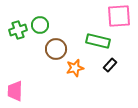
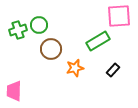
green circle: moved 1 px left
green rectangle: rotated 45 degrees counterclockwise
brown circle: moved 5 px left
black rectangle: moved 3 px right, 5 px down
pink trapezoid: moved 1 px left
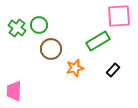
green cross: moved 1 px left, 2 px up; rotated 36 degrees counterclockwise
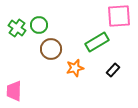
green rectangle: moved 1 px left, 1 px down
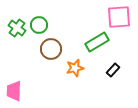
pink square: moved 1 px down
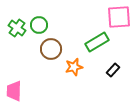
orange star: moved 1 px left, 1 px up
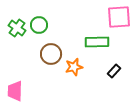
green rectangle: rotated 30 degrees clockwise
brown circle: moved 5 px down
black rectangle: moved 1 px right, 1 px down
pink trapezoid: moved 1 px right
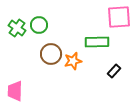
orange star: moved 1 px left, 6 px up
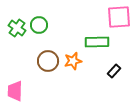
brown circle: moved 3 px left, 7 px down
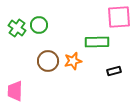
black rectangle: rotated 32 degrees clockwise
